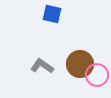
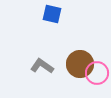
pink circle: moved 2 px up
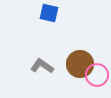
blue square: moved 3 px left, 1 px up
pink circle: moved 2 px down
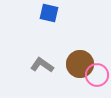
gray L-shape: moved 1 px up
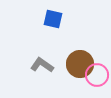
blue square: moved 4 px right, 6 px down
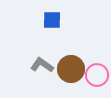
blue square: moved 1 px left, 1 px down; rotated 12 degrees counterclockwise
brown circle: moved 9 px left, 5 px down
